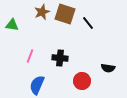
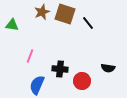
black cross: moved 11 px down
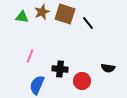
green triangle: moved 10 px right, 8 px up
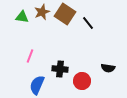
brown square: rotated 15 degrees clockwise
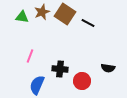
black line: rotated 24 degrees counterclockwise
